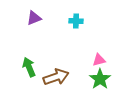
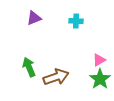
pink triangle: rotated 16 degrees counterclockwise
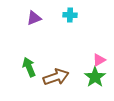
cyan cross: moved 6 px left, 6 px up
green star: moved 5 px left, 2 px up
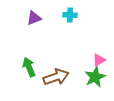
green star: rotated 10 degrees clockwise
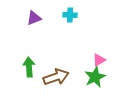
green arrow: rotated 18 degrees clockwise
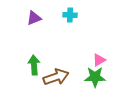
green arrow: moved 5 px right, 2 px up
green star: rotated 25 degrees clockwise
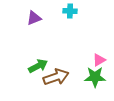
cyan cross: moved 4 px up
green arrow: moved 4 px right, 1 px down; rotated 66 degrees clockwise
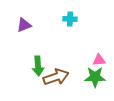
cyan cross: moved 8 px down
purple triangle: moved 10 px left, 7 px down
pink triangle: rotated 24 degrees clockwise
green arrow: rotated 114 degrees clockwise
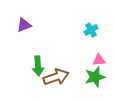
cyan cross: moved 21 px right, 11 px down; rotated 32 degrees counterclockwise
green star: rotated 15 degrees counterclockwise
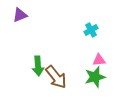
purple triangle: moved 4 px left, 10 px up
brown arrow: rotated 70 degrees clockwise
